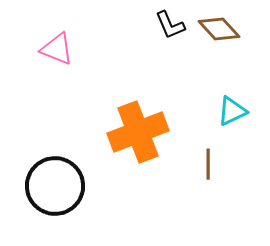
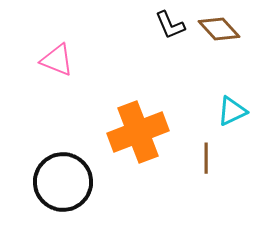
pink triangle: moved 11 px down
brown line: moved 2 px left, 6 px up
black circle: moved 8 px right, 4 px up
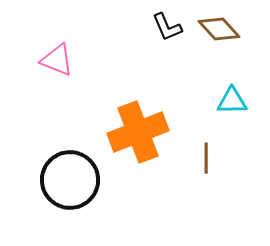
black L-shape: moved 3 px left, 2 px down
cyan triangle: moved 10 px up; rotated 24 degrees clockwise
black circle: moved 7 px right, 2 px up
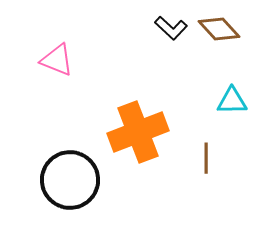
black L-shape: moved 4 px right, 1 px down; rotated 24 degrees counterclockwise
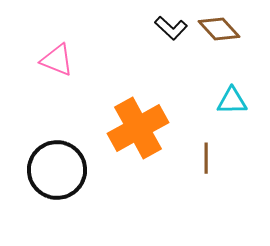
orange cross: moved 4 px up; rotated 8 degrees counterclockwise
black circle: moved 13 px left, 10 px up
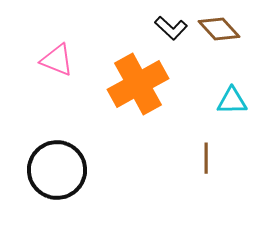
orange cross: moved 44 px up
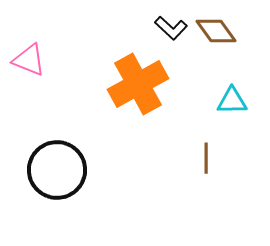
brown diamond: moved 3 px left, 2 px down; rotated 6 degrees clockwise
pink triangle: moved 28 px left
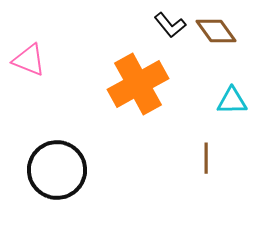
black L-shape: moved 1 px left, 3 px up; rotated 8 degrees clockwise
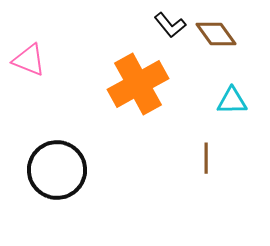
brown diamond: moved 3 px down
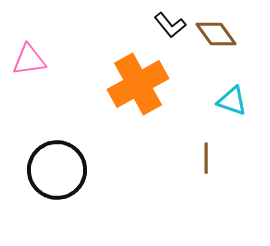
pink triangle: rotated 30 degrees counterclockwise
cyan triangle: rotated 20 degrees clockwise
